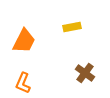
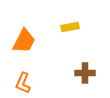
yellow rectangle: moved 2 px left
brown cross: rotated 36 degrees counterclockwise
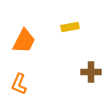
brown cross: moved 6 px right, 1 px up
orange L-shape: moved 4 px left, 1 px down
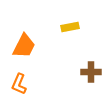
orange trapezoid: moved 5 px down
